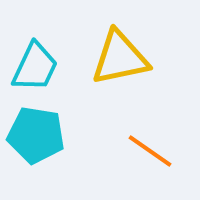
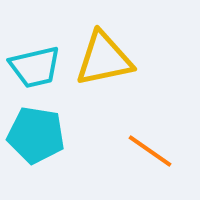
yellow triangle: moved 16 px left, 1 px down
cyan trapezoid: rotated 52 degrees clockwise
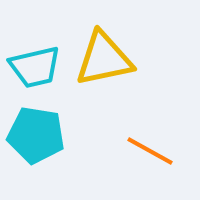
orange line: rotated 6 degrees counterclockwise
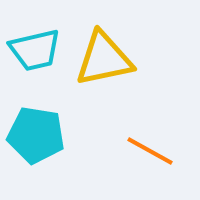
cyan trapezoid: moved 17 px up
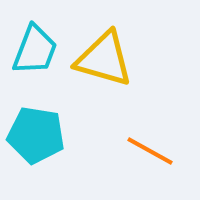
cyan trapezoid: rotated 56 degrees counterclockwise
yellow triangle: rotated 28 degrees clockwise
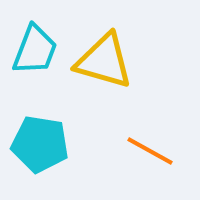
yellow triangle: moved 2 px down
cyan pentagon: moved 4 px right, 9 px down
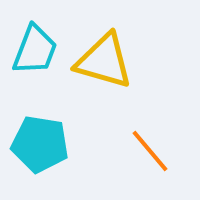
orange line: rotated 21 degrees clockwise
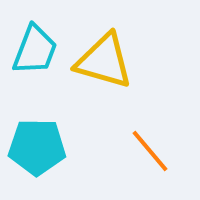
cyan pentagon: moved 3 px left, 3 px down; rotated 8 degrees counterclockwise
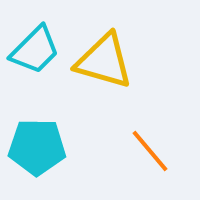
cyan trapezoid: rotated 24 degrees clockwise
